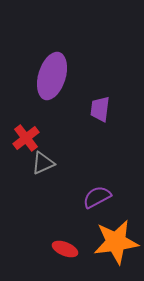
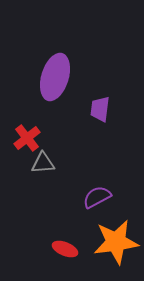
purple ellipse: moved 3 px right, 1 px down
red cross: moved 1 px right
gray triangle: rotated 20 degrees clockwise
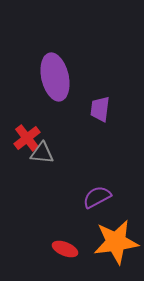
purple ellipse: rotated 30 degrees counterclockwise
gray triangle: moved 1 px left, 10 px up; rotated 10 degrees clockwise
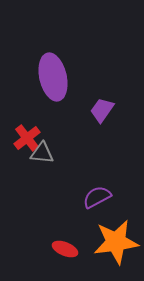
purple ellipse: moved 2 px left
purple trapezoid: moved 2 px right, 1 px down; rotated 28 degrees clockwise
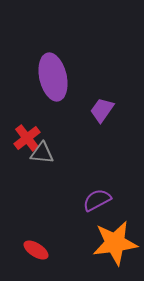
purple semicircle: moved 3 px down
orange star: moved 1 px left, 1 px down
red ellipse: moved 29 px left, 1 px down; rotated 10 degrees clockwise
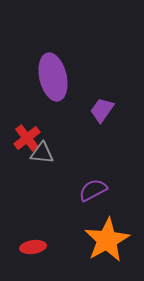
purple semicircle: moved 4 px left, 10 px up
orange star: moved 8 px left, 3 px up; rotated 21 degrees counterclockwise
red ellipse: moved 3 px left, 3 px up; rotated 40 degrees counterclockwise
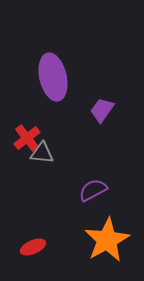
red ellipse: rotated 15 degrees counterclockwise
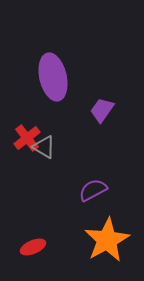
gray triangle: moved 2 px right, 6 px up; rotated 25 degrees clockwise
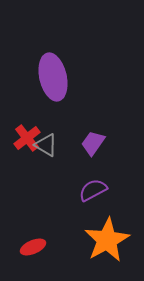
purple trapezoid: moved 9 px left, 33 px down
gray triangle: moved 2 px right, 2 px up
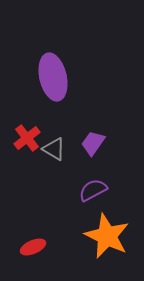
gray triangle: moved 8 px right, 4 px down
orange star: moved 4 px up; rotated 18 degrees counterclockwise
